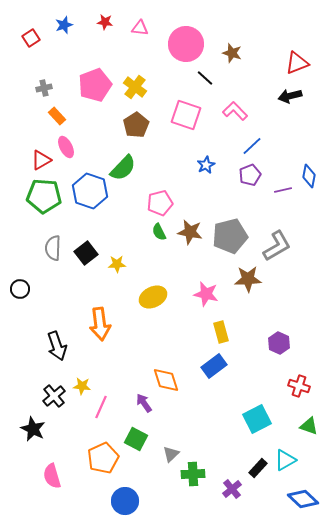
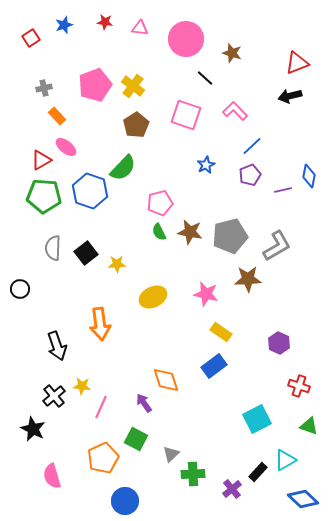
pink circle at (186, 44): moved 5 px up
yellow cross at (135, 87): moved 2 px left, 1 px up
pink ellipse at (66, 147): rotated 25 degrees counterclockwise
yellow rectangle at (221, 332): rotated 40 degrees counterclockwise
black rectangle at (258, 468): moved 4 px down
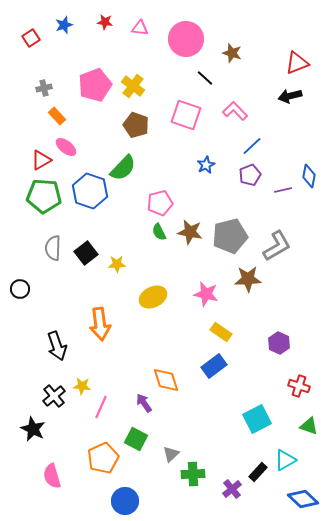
brown pentagon at (136, 125): rotated 20 degrees counterclockwise
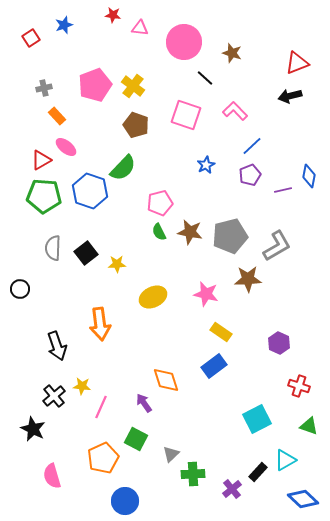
red star at (105, 22): moved 8 px right, 7 px up
pink circle at (186, 39): moved 2 px left, 3 px down
